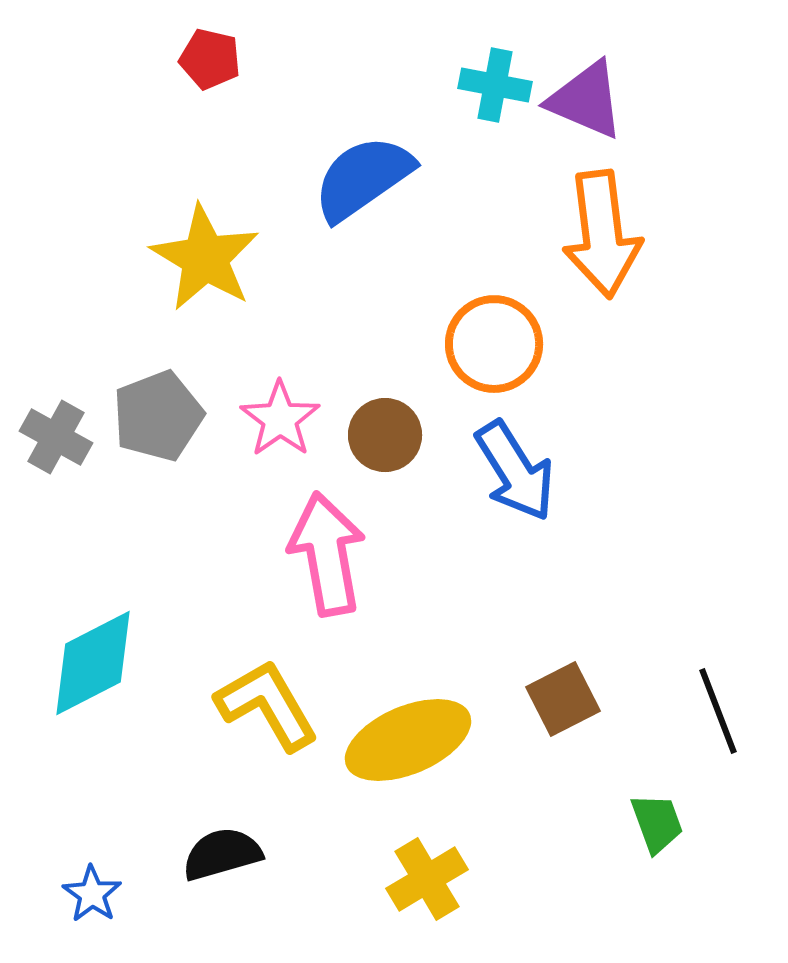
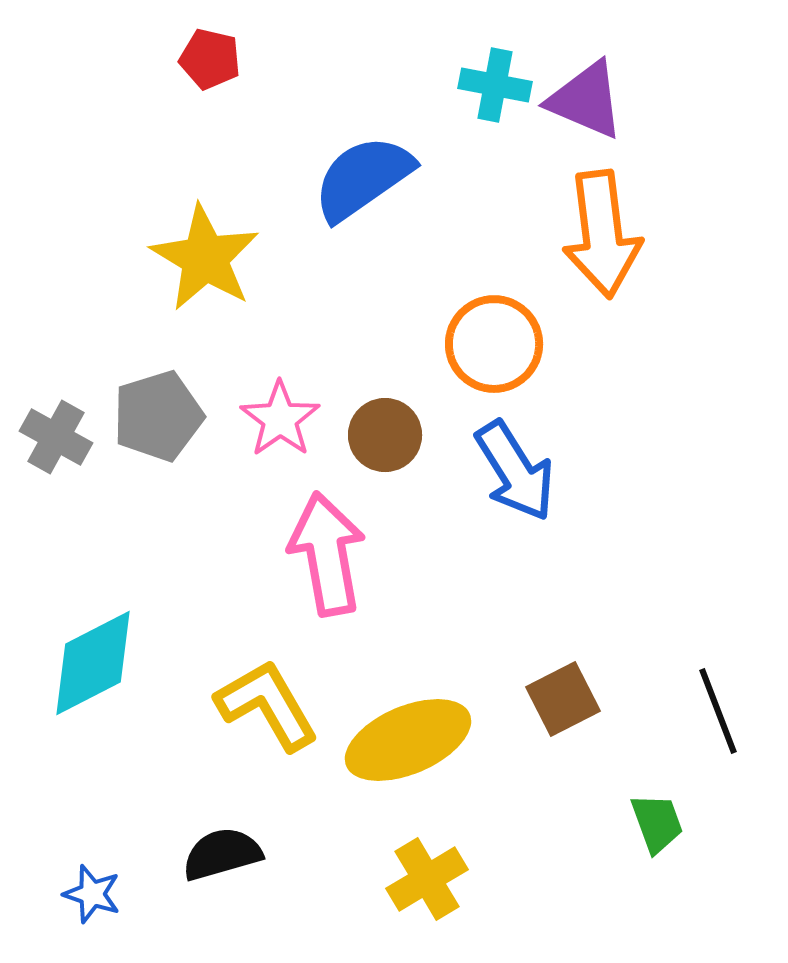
gray pentagon: rotated 4 degrees clockwise
blue star: rotated 16 degrees counterclockwise
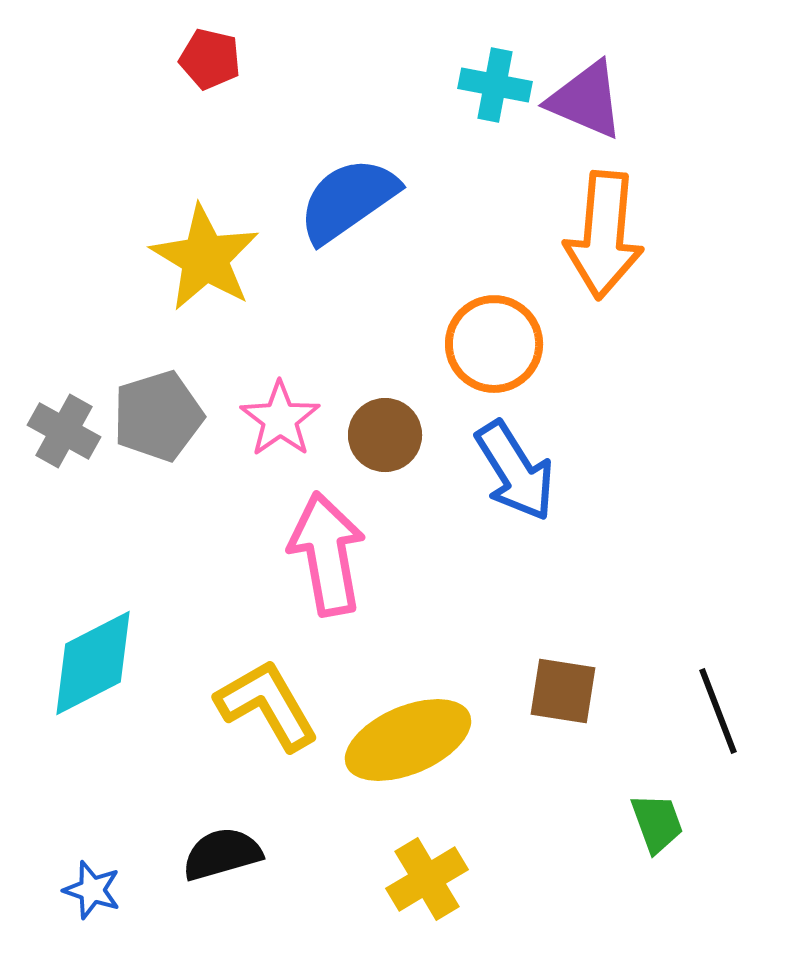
blue semicircle: moved 15 px left, 22 px down
orange arrow: moved 2 px right, 1 px down; rotated 12 degrees clockwise
gray cross: moved 8 px right, 6 px up
brown square: moved 8 px up; rotated 36 degrees clockwise
blue star: moved 4 px up
